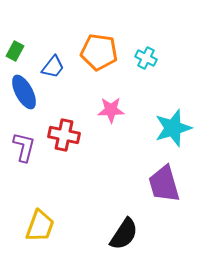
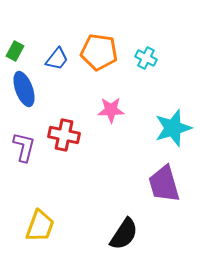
blue trapezoid: moved 4 px right, 8 px up
blue ellipse: moved 3 px up; rotated 8 degrees clockwise
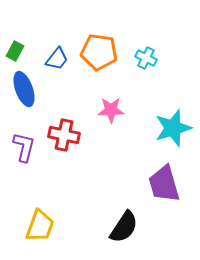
black semicircle: moved 7 px up
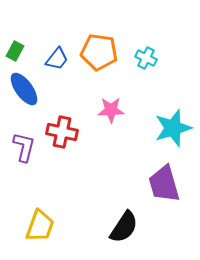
blue ellipse: rotated 16 degrees counterclockwise
red cross: moved 2 px left, 3 px up
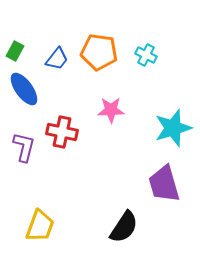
cyan cross: moved 3 px up
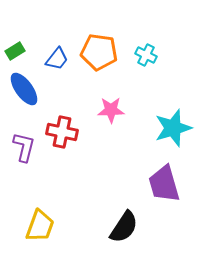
green rectangle: rotated 30 degrees clockwise
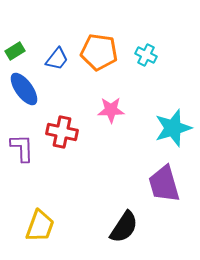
purple L-shape: moved 2 px left, 1 px down; rotated 16 degrees counterclockwise
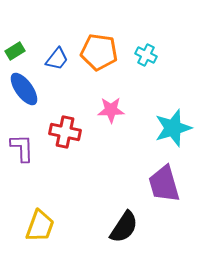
red cross: moved 3 px right
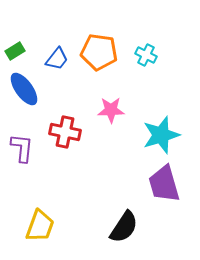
cyan star: moved 12 px left, 7 px down
purple L-shape: rotated 8 degrees clockwise
